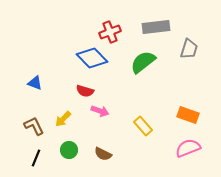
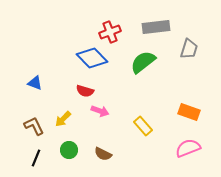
orange rectangle: moved 1 px right, 3 px up
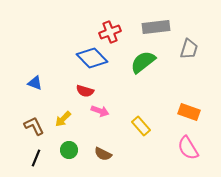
yellow rectangle: moved 2 px left
pink semicircle: rotated 100 degrees counterclockwise
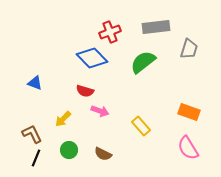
brown L-shape: moved 2 px left, 8 px down
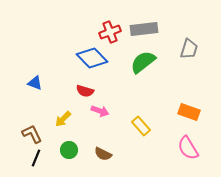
gray rectangle: moved 12 px left, 2 px down
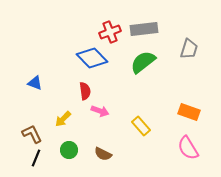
red semicircle: rotated 114 degrees counterclockwise
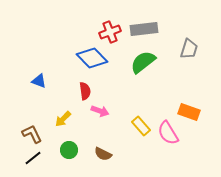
blue triangle: moved 4 px right, 2 px up
pink semicircle: moved 20 px left, 15 px up
black line: moved 3 px left; rotated 30 degrees clockwise
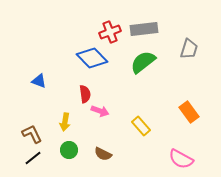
red semicircle: moved 3 px down
orange rectangle: rotated 35 degrees clockwise
yellow arrow: moved 2 px right, 3 px down; rotated 36 degrees counterclockwise
pink semicircle: moved 13 px right, 26 px down; rotated 30 degrees counterclockwise
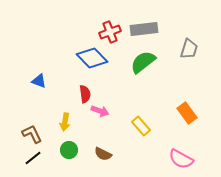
orange rectangle: moved 2 px left, 1 px down
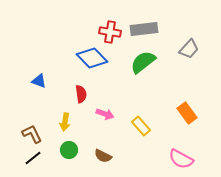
red cross: rotated 30 degrees clockwise
gray trapezoid: rotated 25 degrees clockwise
red semicircle: moved 4 px left
pink arrow: moved 5 px right, 3 px down
brown semicircle: moved 2 px down
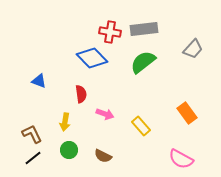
gray trapezoid: moved 4 px right
